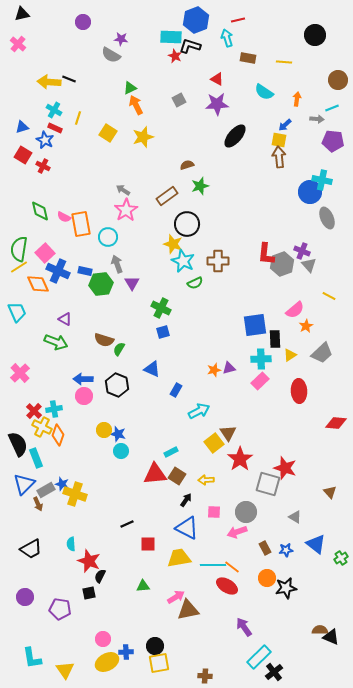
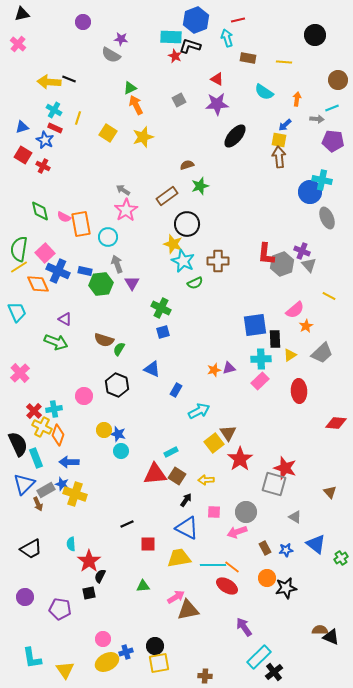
blue arrow at (83, 379): moved 14 px left, 83 px down
gray square at (268, 484): moved 6 px right
red star at (89, 561): rotated 15 degrees clockwise
blue cross at (126, 652): rotated 16 degrees counterclockwise
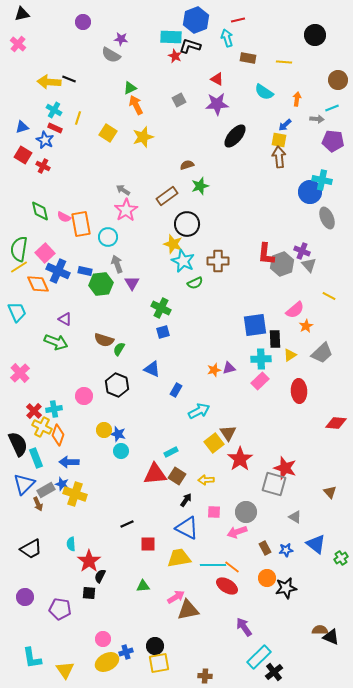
black square at (89, 593): rotated 16 degrees clockwise
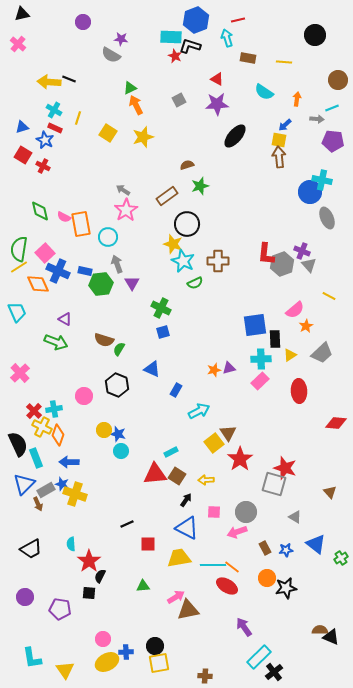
blue cross at (126, 652): rotated 16 degrees clockwise
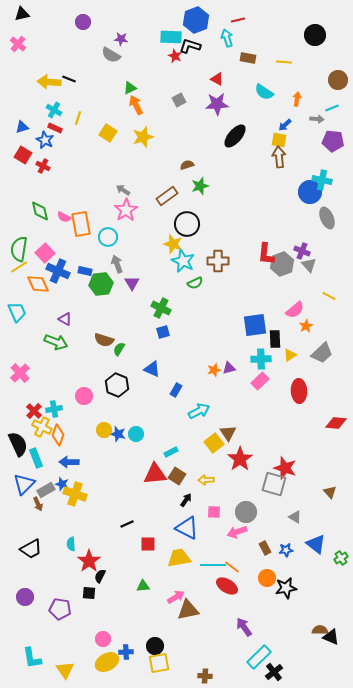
cyan circle at (121, 451): moved 15 px right, 17 px up
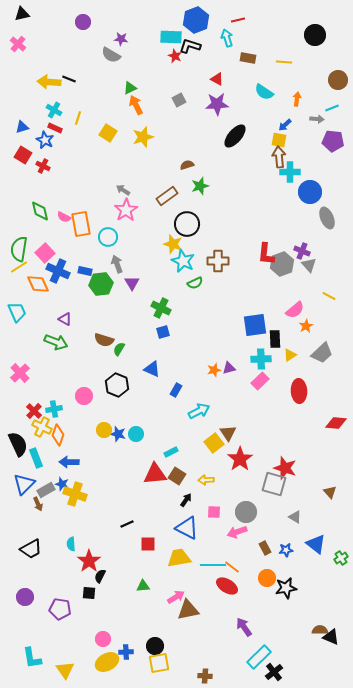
cyan cross at (322, 180): moved 32 px left, 8 px up; rotated 12 degrees counterclockwise
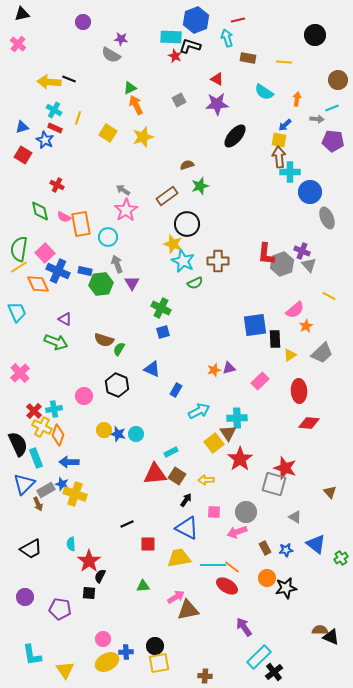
red cross at (43, 166): moved 14 px right, 19 px down
cyan cross at (261, 359): moved 24 px left, 59 px down
red diamond at (336, 423): moved 27 px left
cyan L-shape at (32, 658): moved 3 px up
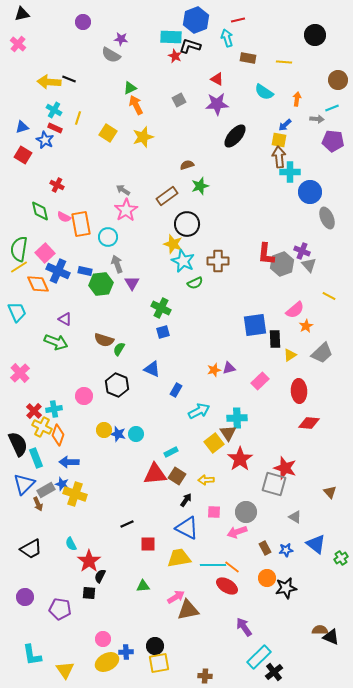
cyan semicircle at (71, 544): rotated 24 degrees counterclockwise
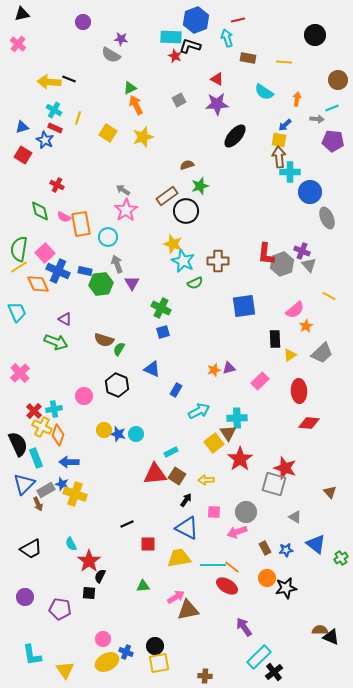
black circle at (187, 224): moved 1 px left, 13 px up
blue square at (255, 325): moved 11 px left, 19 px up
blue cross at (126, 652): rotated 24 degrees clockwise
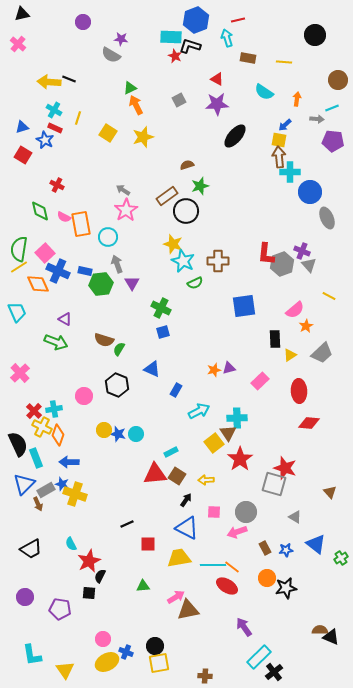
red star at (89, 561): rotated 10 degrees clockwise
